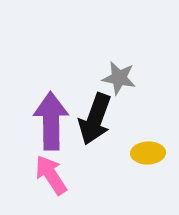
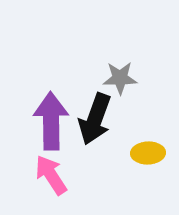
gray star: moved 1 px right; rotated 12 degrees counterclockwise
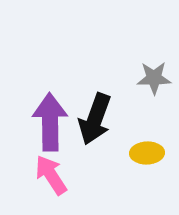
gray star: moved 34 px right
purple arrow: moved 1 px left, 1 px down
yellow ellipse: moved 1 px left
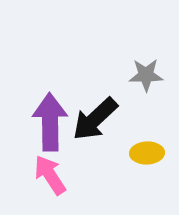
gray star: moved 8 px left, 3 px up
black arrow: rotated 27 degrees clockwise
pink arrow: moved 1 px left
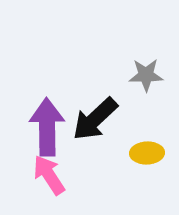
purple arrow: moved 3 px left, 5 px down
pink arrow: moved 1 px left
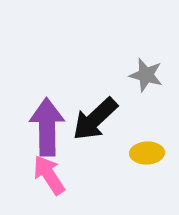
gray star: rotated 16 degrees clockwise
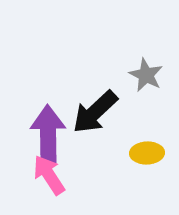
gray star: rotated 12 degrees clockwise
black arrow: moved 7 px up
purple arrow: moved 1 px right, 7 px down
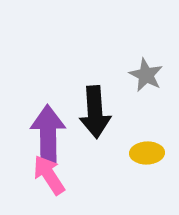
black arrow: rotated 51 degrees counterclockwise
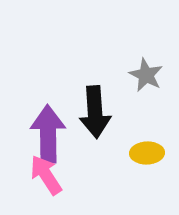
pink arrow: moved 3 px left
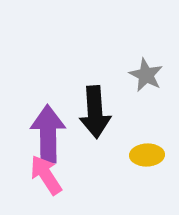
yellow ellipse: moved 2 px down
